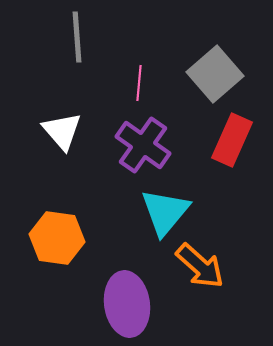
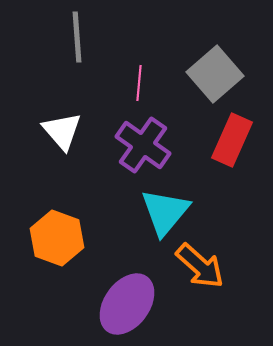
orange hexagon: rotated 12 degrees clockwise
purple ellipse: rotated 44 degrees clockwise
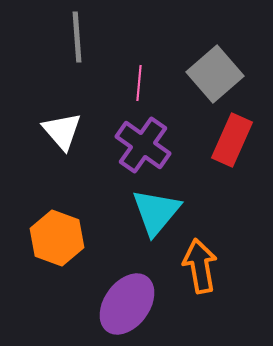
cyan triangle: moved 9 px left
orange arrow: rotated 142 degrees counterclockwise
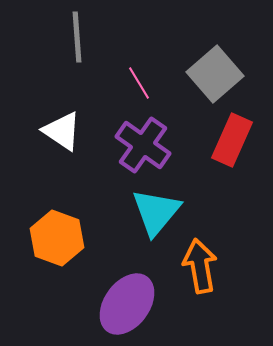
pink line: rotated 36 degrees counterclockwise
white triangle: rotated 15 degrees counterclockwise
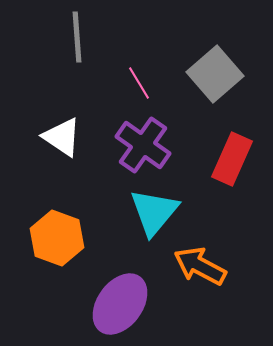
white triangle: moved 6 px down
red rectangle: moved 19 px down
cyan triangle: moved 2 px left
orange arrow: rotated 52 degrees counterclockwise
purple ellipse: moved 7 px left
